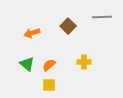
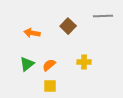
gray line: moved 1 px right, 1 px up
orange arrow: rotated 28 degrees clockwise
green triangle: rotated 42 degrees clockwise
yellow square: moved 1 px right, 1 px down
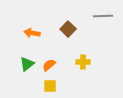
brown square: moved 3 px down
yellow cross: moved 1 px left
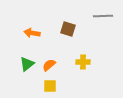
brown square: rotated 28 degrees counterclockwise
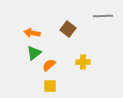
brown square: rotated 21 degrees clockwise
green triangle: moved 7 px right, 11 px up
